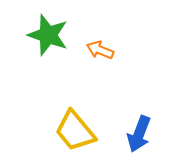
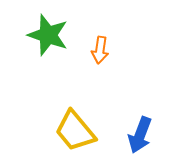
orange arrow: rotated 104 degrees counterclockwise
blue arrow: moved 1 px right, 1 px down
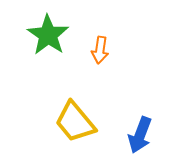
green star: rotated 15 degrees clockwise
yellow trapezoid: moved 9 px up
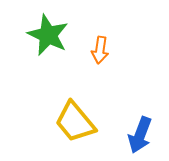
green star: rotated 9 degrees counterclockwise
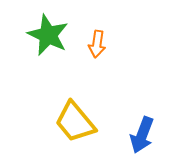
orange arrow: moved 3 px left, 6 px up
blue arrow: moved 2 px right
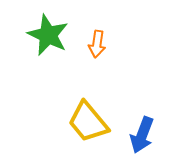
yellow trapezoid: moved 13 px right
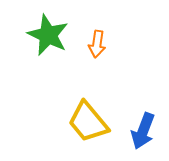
blue arrow: moved 1 px right, 4 px up
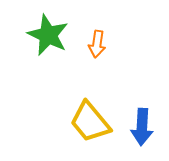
yellow trapezoid: moved 2 px right
blue arrow: moved 1 px left, 4 px up; rotated 18 degrees counterclockwise
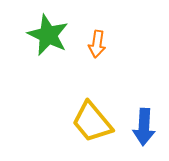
yellow trapezoid: moved 2 px right
blue arrow: moved 2 px right
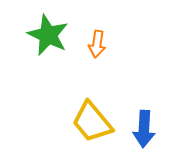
blue arrow: moved 2 px down
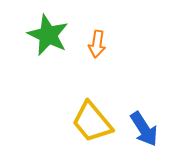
blue arrow: rotated 36 degrees counterclockwise
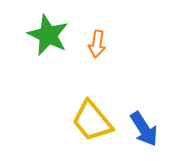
yellow trapezoid: moved 1 px up
